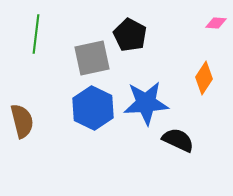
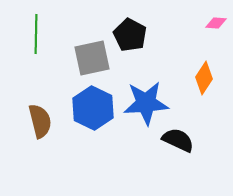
green line: rotated 6 degrees counterclockwise
brown semicircle: moved 18 px right
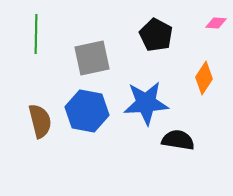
black pentagon: moved 26 px right
blue hexagon: moved 6 px left, 3 px down; rotated 15 degrees counterclockwise
black semicircle: rotated 16 degrees counterclockwise
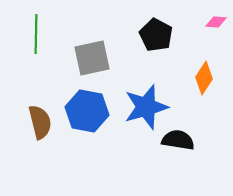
pink diamond: moved 1 px up
blue star: moved 4 px down; rotated 12 degrees counterclockwise
brown semicircle: moved 1 px down
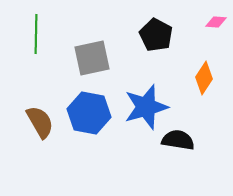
blue hexagon: moved 2 px right, 2 px down
brown semicircle: rotated 16 degrees counterclockwise
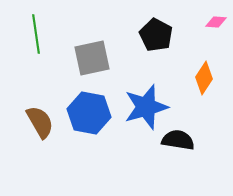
green line: rotated 9 degrees counterclockwise
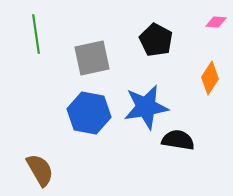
black pentagon: moved 5 px down
orange diamond: moved 6 px right
blue star: rotated 6 degrees clockwise
brown semicircle: moved 48 px down
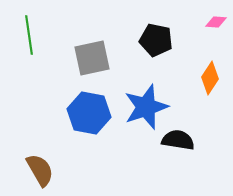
green line: moved 7 px left, 1 px down
black pentagon: rotated 16 degrees counterclockwise
blue star: rotated 9 degrees counterclockwise
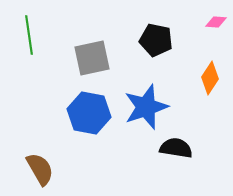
black semicircle: moved 2 px left, 8 px down
brown semicircle: moved 1 px up
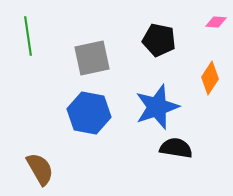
green line: moved 1 px left, 1 px down
black pentagon: moved 3 px right
blue star: moved 11 px right
